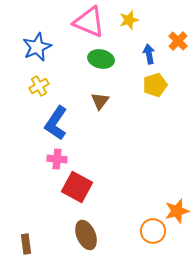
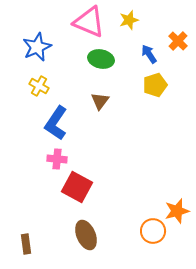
blue arrow: rotated 24 degrees counterclockwise
yellow cross: rotated 30 degrees counterclockwise
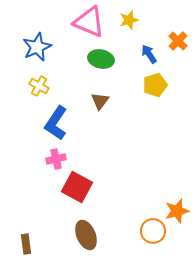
pink cross: moved 1 px left; rotated 18 degrees counterclockwise
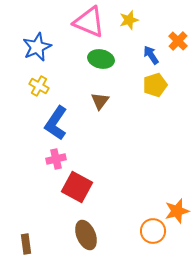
blue arrow: moved 2 px right, 1 px down
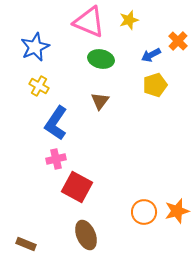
blue star: moved 2 px left
blue arrow: rotated 84 degrees counterclockwise
orange circle: moved 9 px left, 19 px up
brown rectangle: rotated 60 degrees counterclockwise
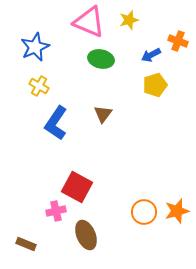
orange cross: rotated 24 degrees counterclockwise
brown triangle: moved 3 px right, 13 px down
pink cross: moved 52 px down
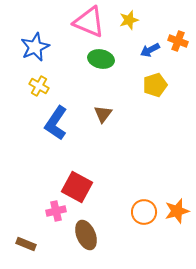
blue arrow: moved 1 px left, 5 px up
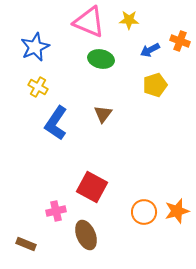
yellow star: rotated 18 degrees clockwise
orange cross: moved 2 px right
yellow cross: moved 1 px left, 1 px down
red square: moved 15 px right
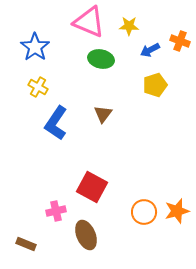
yellow star: moved 6 px down
blue star: rotated 12 degrees counterclockwise
